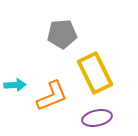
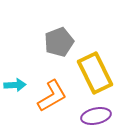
gray pentagon: moved 3 px left, 8 px down; rotated 16 degrees counterclockwise
orange L-shape: rotated 8 degrees counterclockwise
purple ellipse: moved 1 px left, 2 px up
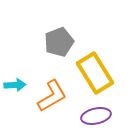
yellow rectangle: rotated 6 degrees counterclockwise
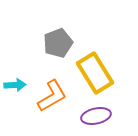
gray pentagon: moved 1 px left, 1 px down
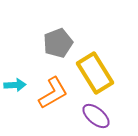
orange L-shape: moved 1 px right, 3 px up
purple ellipse: rotated 52 degrees clockwise
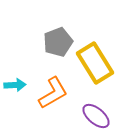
gray pentagon: moved 1 px up
yellow rectangle: moved 10 px up
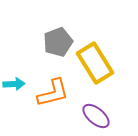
cyan arrow: moved 1 px left, 1 px up
orange L-shape: rotated 16 degrees clockwise
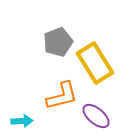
cyan arrow: moved 8 px right, 37 px down
orange L-shape: moved 9 px right, 3 px down
